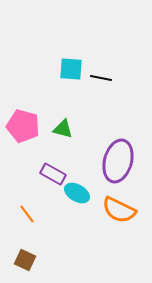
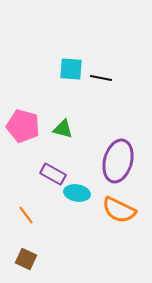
cyan ellipse: rotated 20 degrees counterclockwise
orange line: moved 1 px left, 1 px down
brown square: moved 1 px right, 1 px up
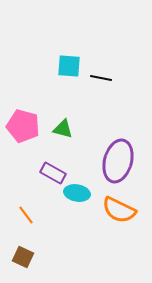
cyan square: moved 2 px left, 3 px up
purple rectangle: moved 1 px up
brown square: moved 3 px left, 2 px up
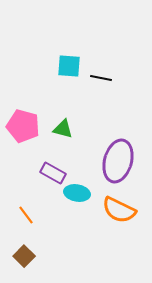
brown square: moved 1 px right, 1 px up; rotated 20 degrees clockwise
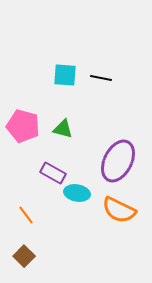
cyan square: moved 4 px left, 9 px down
purple ellipse: rotated 12 degrees clockwise
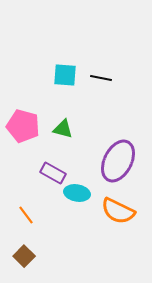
orange semicircle: moved 1 px left, 1 px down
